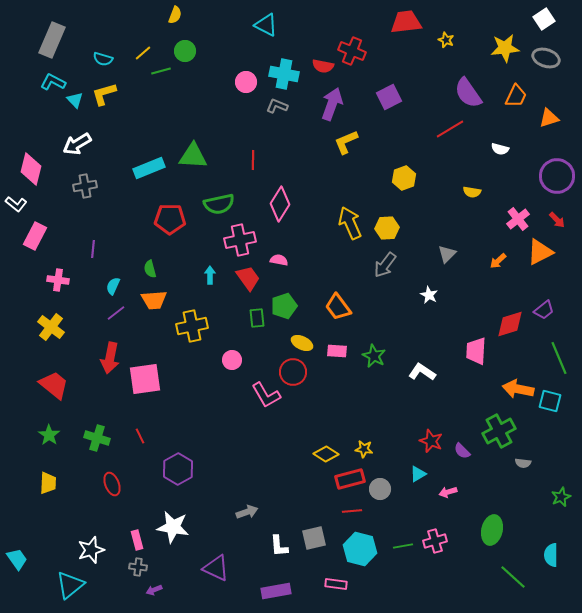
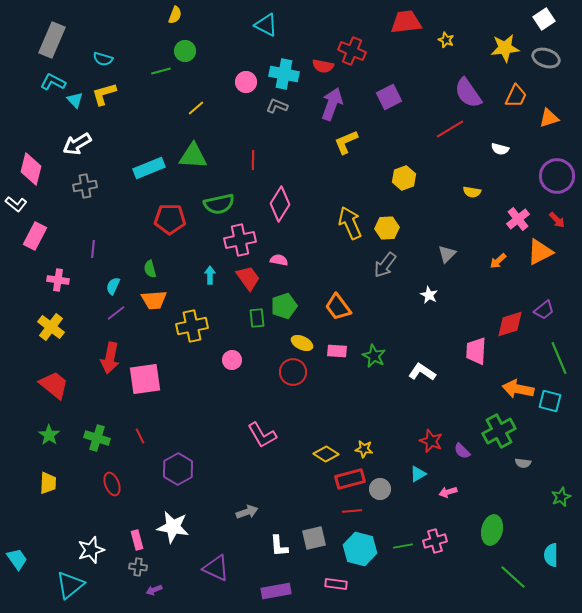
yellow line at (143, 53): moved 53 px right, 55 px down
pink L-shape at (266, 395): moved 4 px left, 40 px down
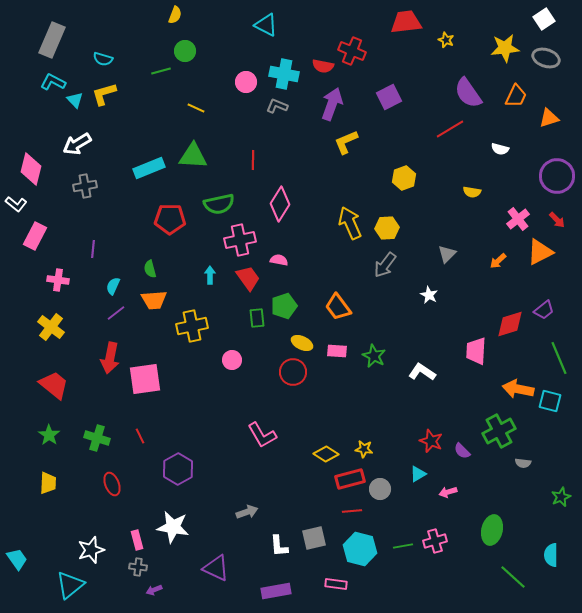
yellow line at (196, 108): rotated 66 degrees clockwise
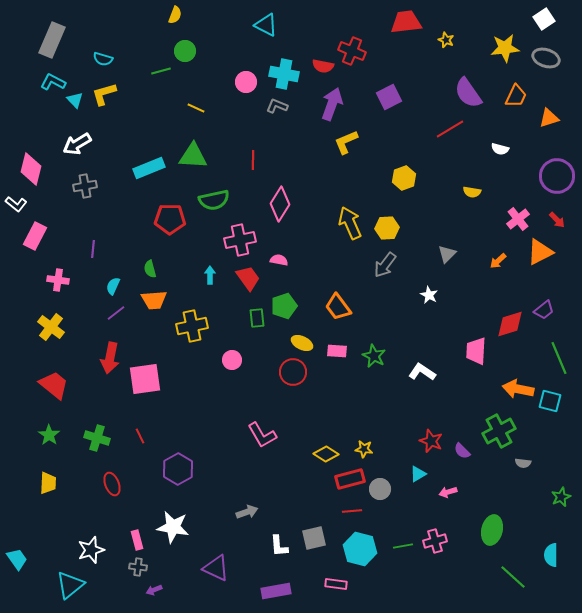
green semicircle at (219, 204): moved 5 px left, 4 px up
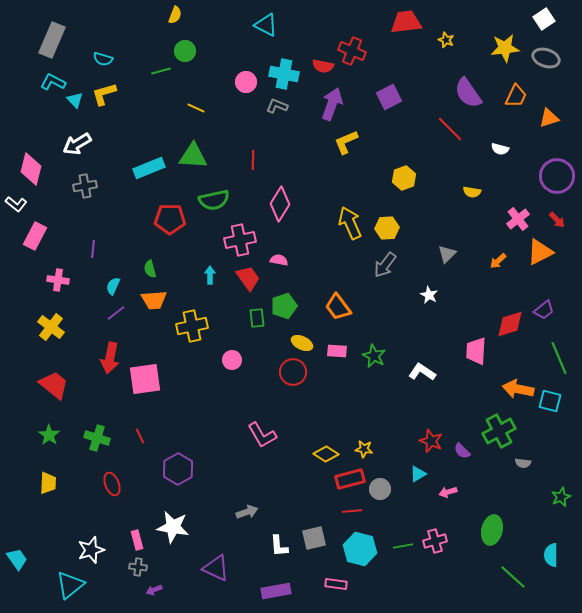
red line at (450, 129): rotated 76 degrees clockwise
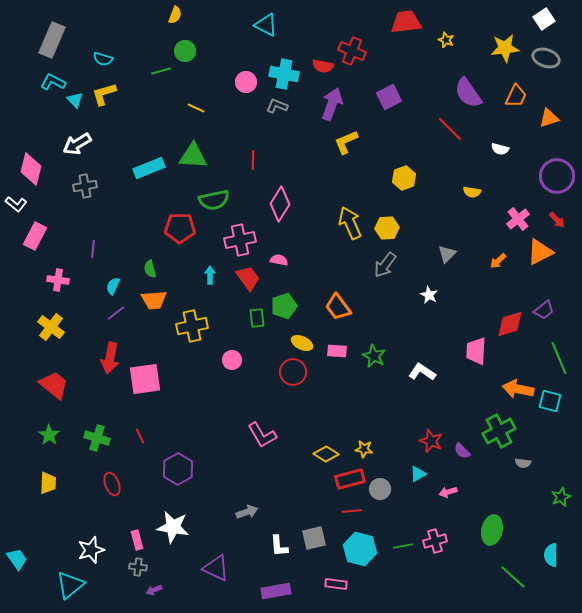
red pentagon at (170, 219): moved 10 px right, 9 px down
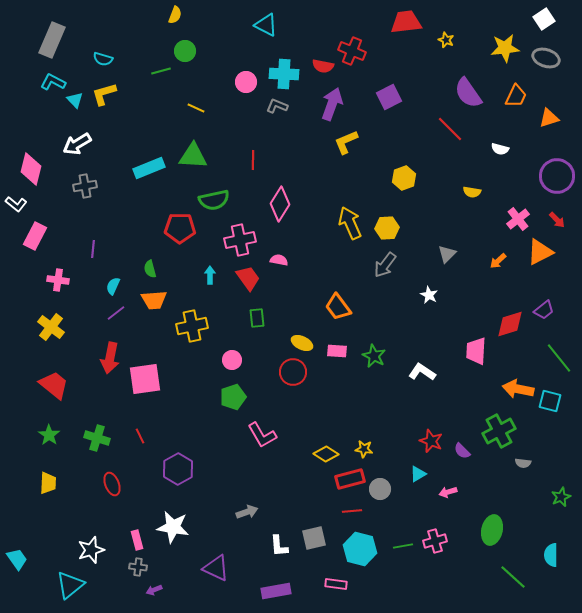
cyan cross at (284, 74): rotated 8 degrees counterclockwise
green pentagon at (284, 306): moved 51 px left, 91 px down
green line at (559, 358): rotated 16 degrees counterclockwise
